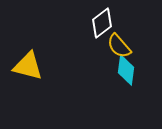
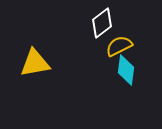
yellow semicircle: rotated 104 degrees clockwise
yellow triangle: moved 7 px right, 3 px up; rotated 24 degrees counterclockwise
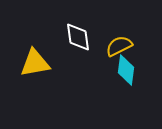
white diamond: moved 24 px left, 14 px down; rotated 60 degrees counterclockwise
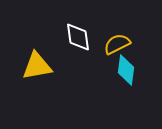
yellow semicircle: moved 2 px left, 2 px up
yellow triangle: moved 2 px right, 3 px down
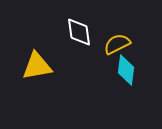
white diamond: moved 1 px right, 5 px up
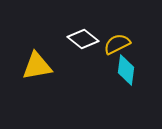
white diamond: moved 4 px right, 7 px down; rotated 44 degrees counterclockwise
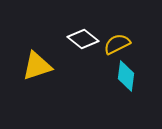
yellow triangle: rotated 8 degrees counterclockwise
cyan diamond: moved 6 px down
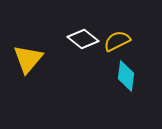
yellow semicircle: moved 3 px up
yellow triangle: moved 9 px left, 7 px up; rotated 32 degrees counterclockwise
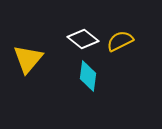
yellow semicircle: moved 3 px right
cyan diamond: moved 38 px left
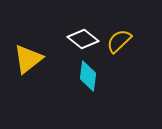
yellow semicircle: moved 1 px left; rotated 16 degrees counterclockwise
yellow triangle: rotated 12 degrees clockwise
